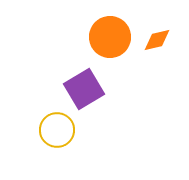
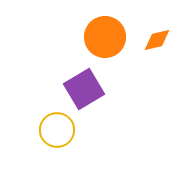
orange circle: moved 5 px left
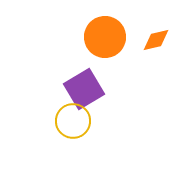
orange diamond: moved 1 px left
yellow circle: moved 16 px right, 9 px up
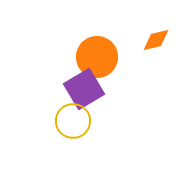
orange circle: moved 8 px left, 20 px down
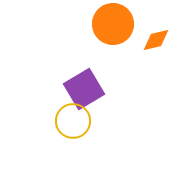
orange circle: moved 16 px right, 33 px up
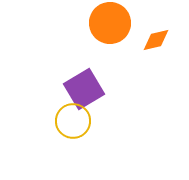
orange circle: moved 3 px left, 1 px up
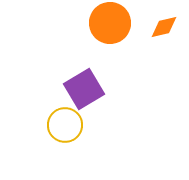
orange diamond: moved 8 px right, 13 px up
yellow circle: moved 8 px left, 4 px down
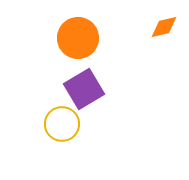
orange circle: moved 32 px left, 15 px down
yellow circle: moved 3 px left, 1 px up
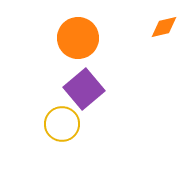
purple square: rotated 9 degrees counterclockwise
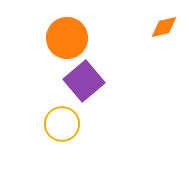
orange circle: moved 11 px left
purple square: moved 8 px up
